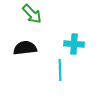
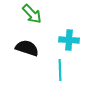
cyan cross: moved 5 px left, 4 px up
black semicircle: moved 2 px right; rotated 25 degrees clockwise
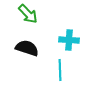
green arrow: moved 4 px left
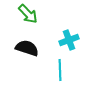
cyan cross: rotated 24 degrees counterclockwise
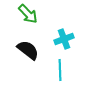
cyan cross: moved 5 px left, 1 px up
black semicircle: moved 1 px right, 2 px down; rotated 20 degrees clockwise
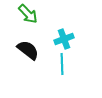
cyan line: moved 2 px right, 6 px up
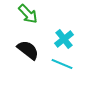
cyan cross: rotated 18 degrees counterclockwise
cyan line: rotated 65 degrees counterclockwise
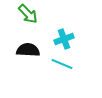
cyan cross: rotated 18 degrees clockwise
black semicircle: rotated 35 degrees counterclockwise
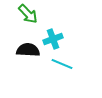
cyan cross: moved 11 px left
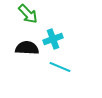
black semicircle: moved 1 px left, 2 px up
cyan line: moved 2 px left, 3 px down
